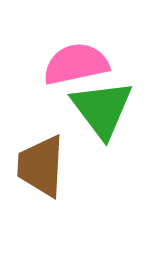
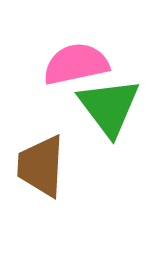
green triangle: moved 7 px right, 2 px up
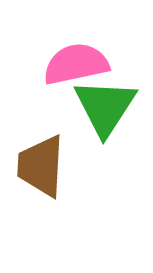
green triangle: moved 4 px left; rotated 10 degrees clockwise
